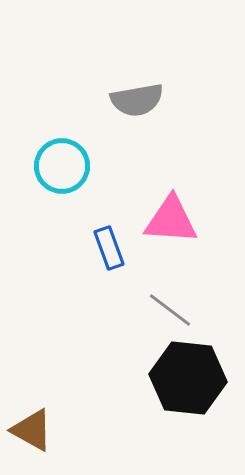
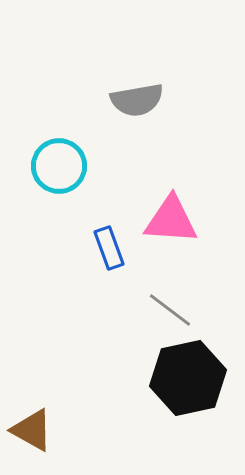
cyan circle: moved 3 px left
black hexagon: rotated 18 degrees counterclockwise
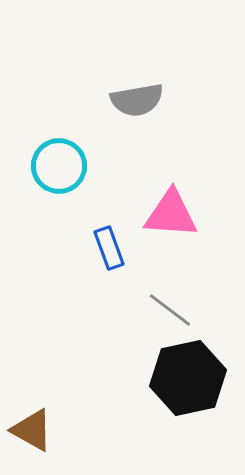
pink triangle: moved 6 px up
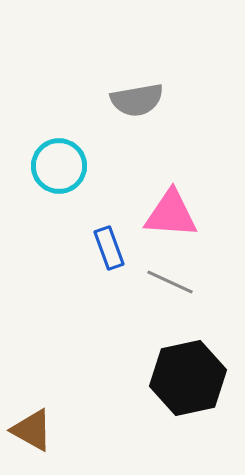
gray line: moved 28 px up; rotated 12 degrees counterclockwise
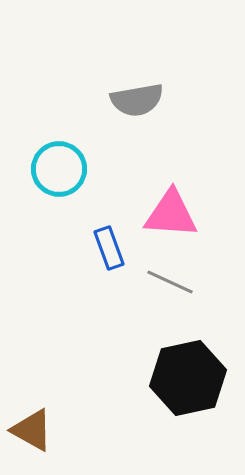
cyan circle: moved 3 px down
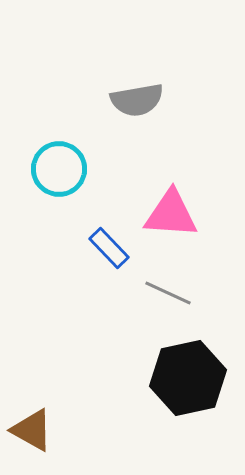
blue rectangle: rotated 24 degrees counterclockwise
gray line: moved 2 px left, 11 px down
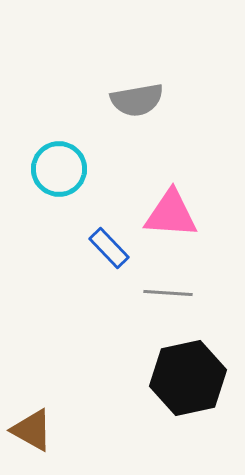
gray line: rotated 21 degrees counterclockwise
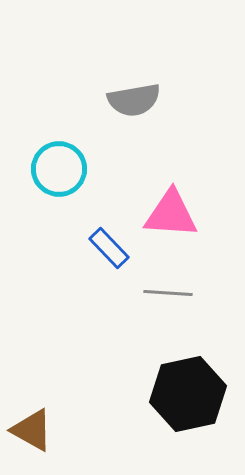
gray semicircle: moved 3 px left
black hexagon: moved 16 px down
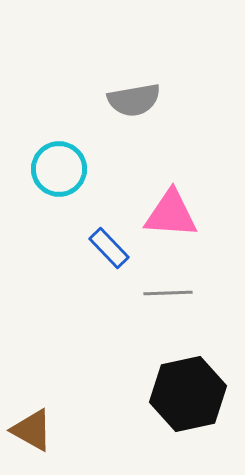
gray line: rotated 6 degrees counterclockwise
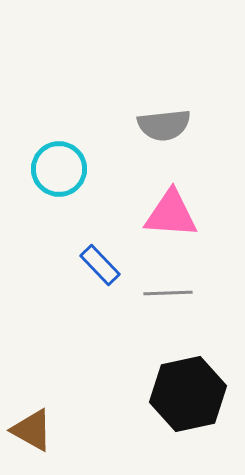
gray semicircle: moved 30 px right, 25 px down; rotated 4 degrees clockwise
blue rectangle: moved 9 px left, 17 px down
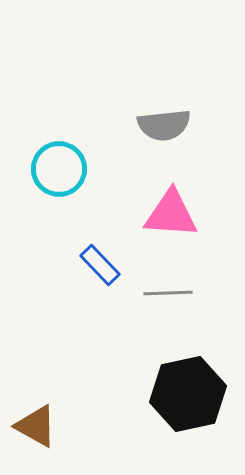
brown triangle: moved 4 px right, 4 px up
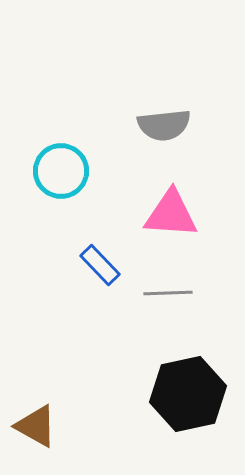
cyan circle: moved 2 px right, 2 px down
